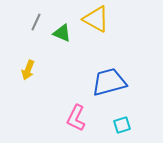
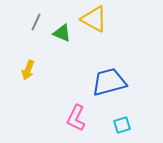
yellow triangle: moved 2 px left
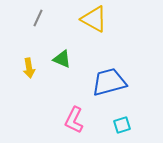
gray line: moved 2 px right, 4 px up
green triangle: moved 26 px down
yellow arrow: moved 1 px right, 2 px up; rotated 30 degrees counterclockwise
pink L-shape: moved 2 px left, 2 px down
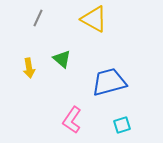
green triangle: rotated 18 degrees clockwise
pink L-shape: moved 2 px left; rotated 8 degrees clockwise
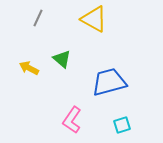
yellow arrow: rotated 126 degrees clockwise
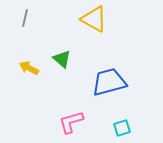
gray line: moved 13 px left; rotated 12 degrees counterclockwise
pink L-shape: moved 1 px left, 2 px down; rotated 40 degrees clockwise
cyan square: moved 3 px down
